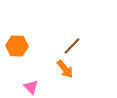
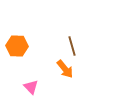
brown line: rotated 60 degrees counterclockwise
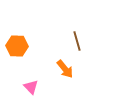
brown line: moved 5 px right, 5 px up
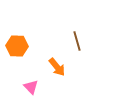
orange arrow: moved 8 px left, 2 px up
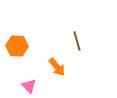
pink triangle: moved 2 px left, 1 px up
